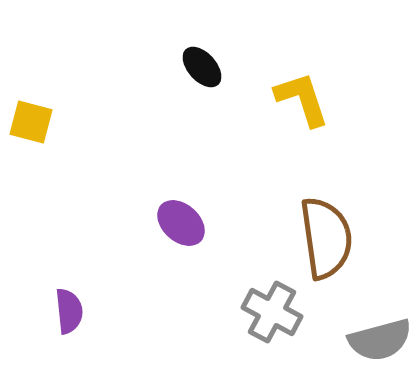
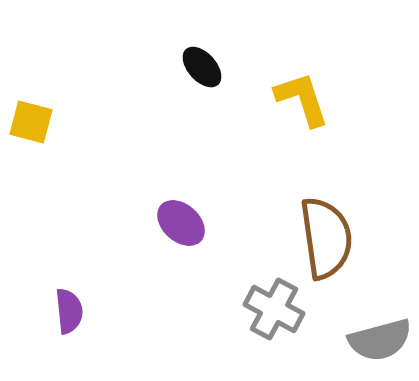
gray cross: moved 2 px right, 3 px up
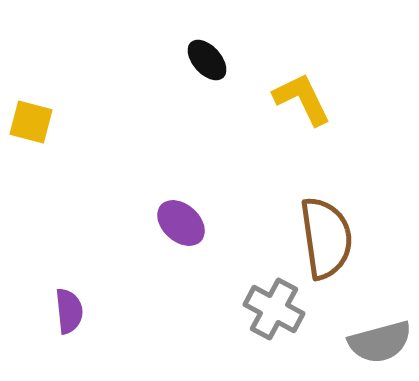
black ellipse: moved 5 px right, 7 px up
yellow L-shape: rotated 8 degrees counterclockwise
gray semicircle: moved 2 px down
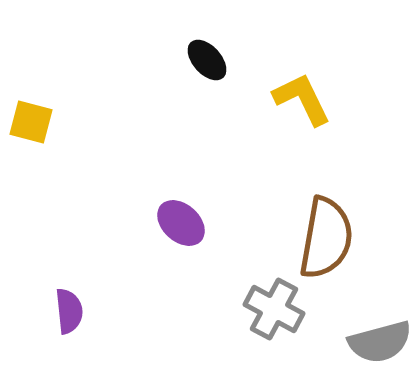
brown semicircle: rotated 18 degrees clockwise
